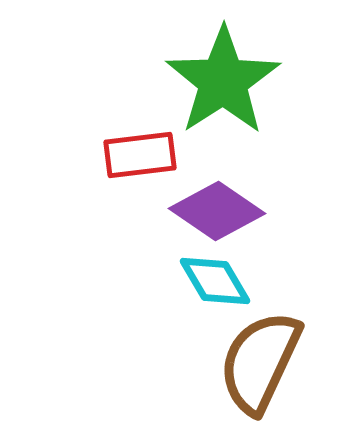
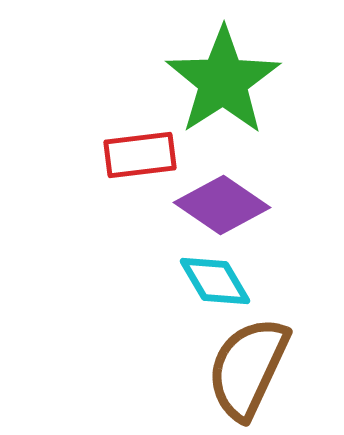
purple diamond: moved 5 px right, 6 px up
brown semicircle: moved 12 px left, 6 px down
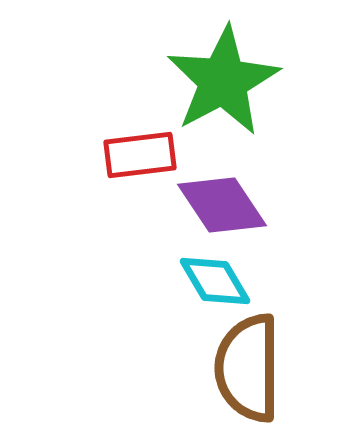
green star: rotated 5 degrees clockwise
purple diamond: rotated 22 degrees clockwise
brown semicircle: rotated 25 degrees counterclockwise
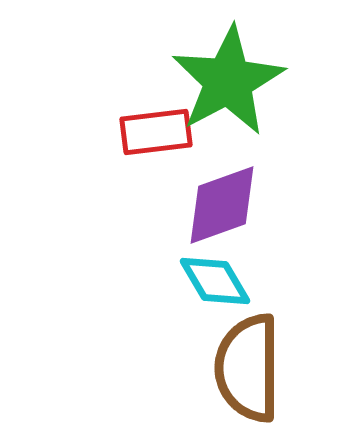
green star: moved 5 px right
red rectangle: moved 16 px right, 23 px up
purple diamond: rotated 76 degrees counterclockwise
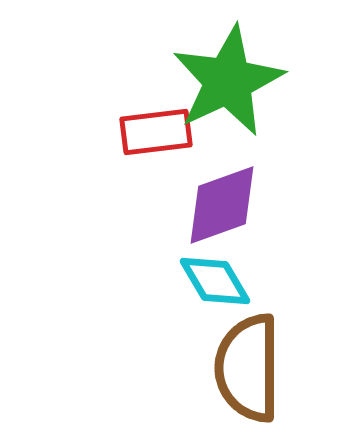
green star: rotated 3 degrees clockwise
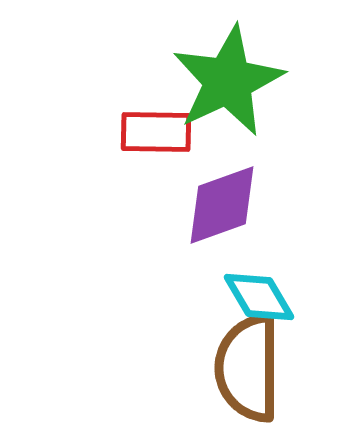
red rectangle: rotated 8 degrees clockwise
cyan diamond: moved 44 px right, 16 px down
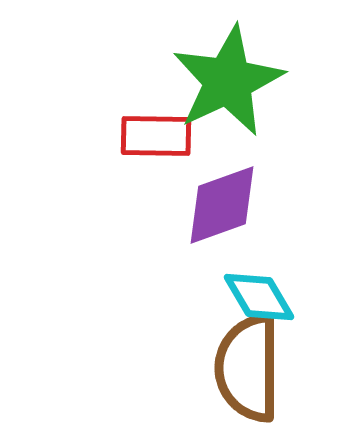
red rectangle: moved 4 px down
